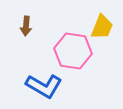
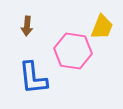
brown arrow: moved 1 px right
blue L-shape: moved 11 px left, 8 px up; rotated 54 degrees clockwise
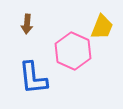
brown arrow: moved 2 px up
pink hexagon: rotated 15 degrees clockwise
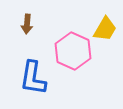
yellow trapezoid: moved 3 px right, 2 px down; rotated 8 degrees clockwise
blue L-shape: rotated 15 degrees clockwise
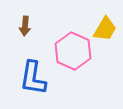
brown arrow: moved 2 px left, 2 px down
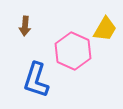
blue L-shape: moved 3 px right, 2 px down; rotated 9 degrees clockwise
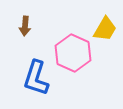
pink hexagon: moved 2 px down
blue L-shape: moved 2 px up
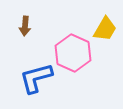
blue L-shape: rotated 57 degrees clockwise
